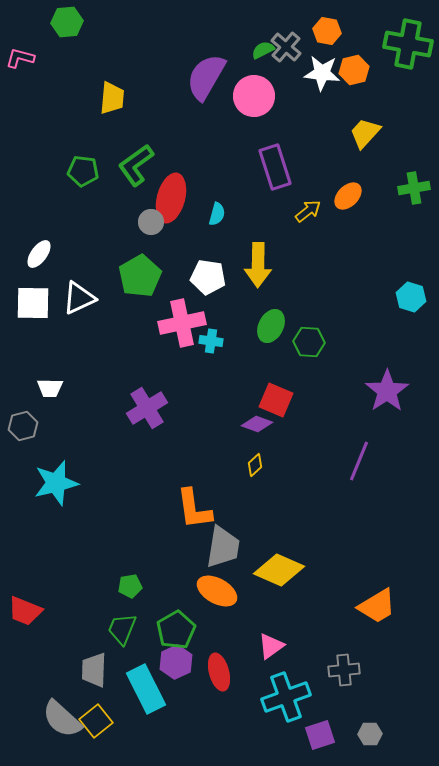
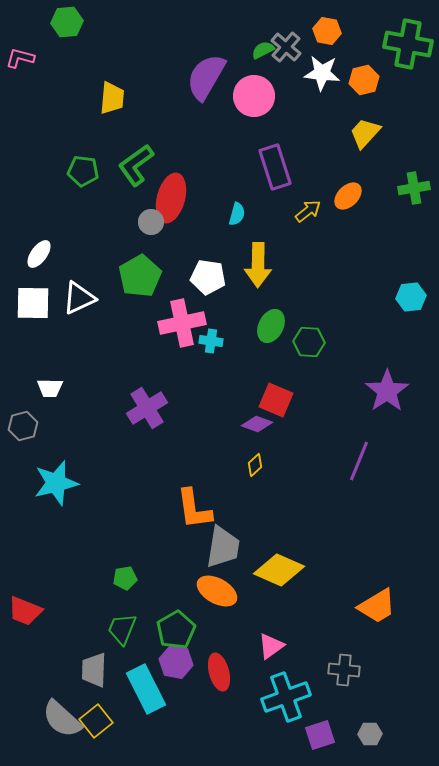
orange hexagon at (354, 70): moved 10 px right, 10 px down
cyan semicircle at (217, 214): moved 20 px right
cyan hexagon at (411, 297): rotated 24 degrees counterclockwise
green pentagon at (130, 586): moved 5 px left, 8 px up
purple hexagon at (176, 662): rotated 24 degrees counterclockwise
gray cross at (344, 670): rotated 12 degrees clockwise
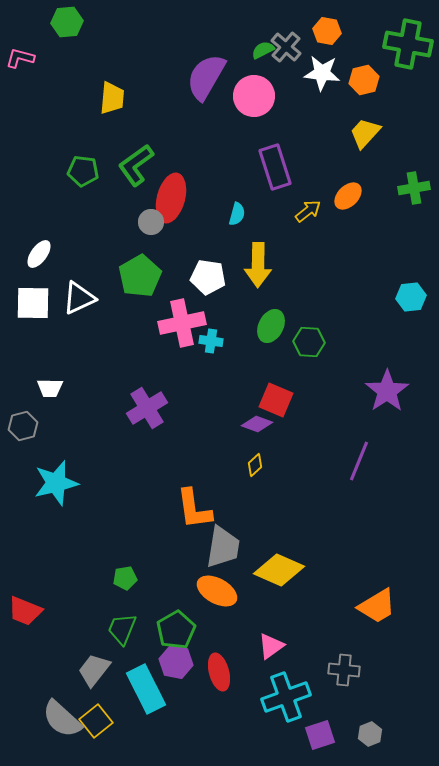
gray trapezoid at (94, 670): rotated 36 degrees clockwise
gray hexagon at (370, 734): rotated 20 degrees counterclockwise
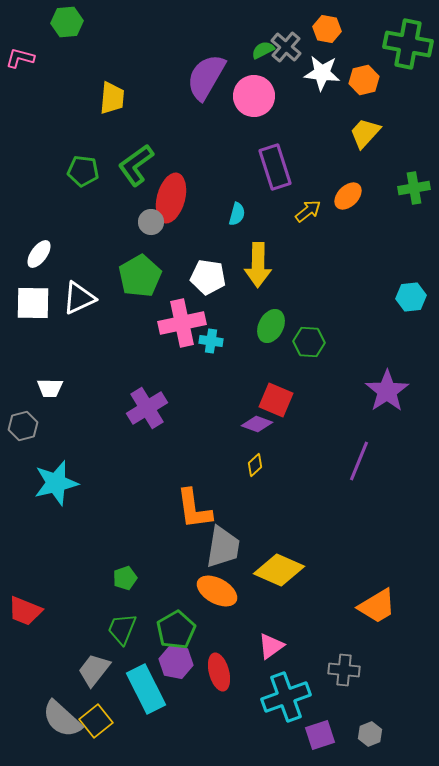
orange hexagon at (327, 31): moved 2 px up
green pentagon at (125, 578): rotated 10 degrees counterclockwise
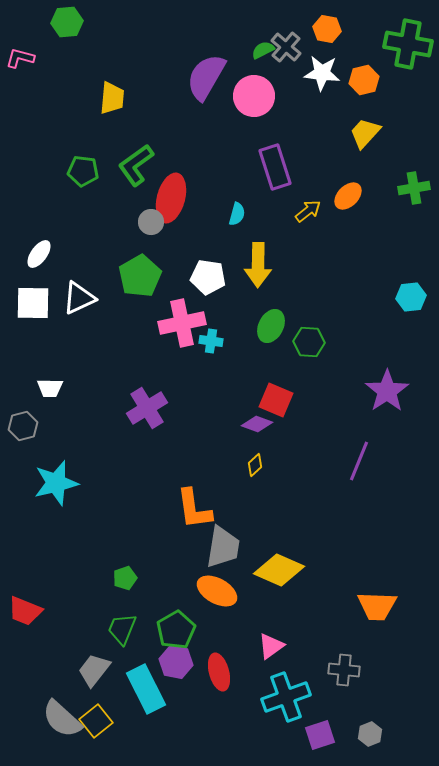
orange trapezoid at (377, 606): rotated 33 degrees clockwise
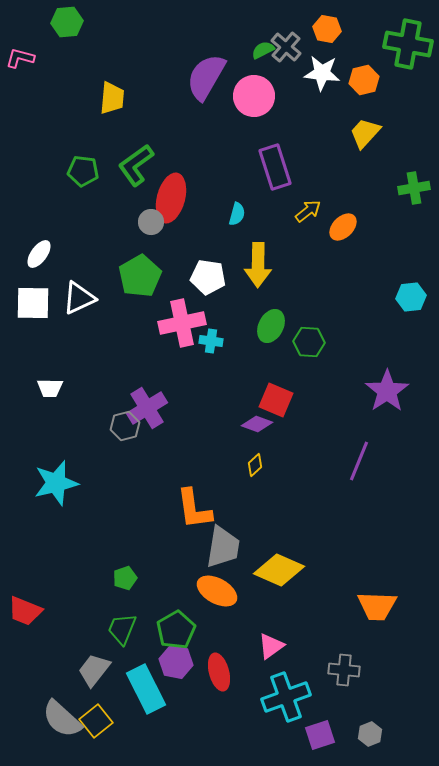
orange ellipse at (348, 196): moved 5 px left, 31 px down
gray hexagon at (23, 426): moved 102 px right
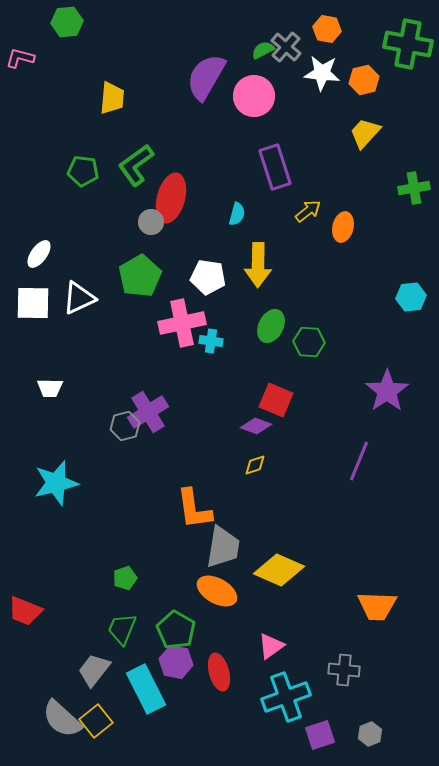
orange ellipse at (343, 227): rotated 32 degrees counterclockwise
purple cross at (147, 408): moved 1 px right, 4 px down
purple diamond at (257, 424): moved 1 px left, 2 px down
yellow diamond at (255, 465): rotated 25 degrees clockwise
green pentagon at (176, 630): rotated 12 degrees counterclockwise
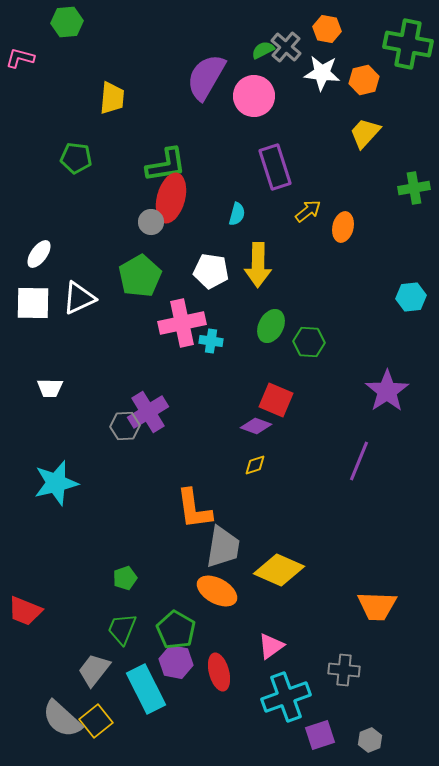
green L-shape at (136, 165): moved 30 px right; rotated 153 degrees counterclockwise
green pentagon at (83, 171): moved 7 px left, 13 px up
white pentagon at (208, 277): moved 3 px right, 6 px up
gray hexagon at (125, 426): rotated 12 degrees clockwise
gray hexagon at (370, 734): moved 6 px down
